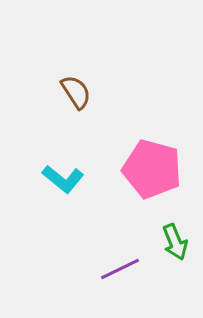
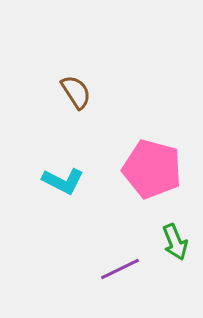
cyan L-shape: moved 2 px down; rotated 12 degrees counterclockwise
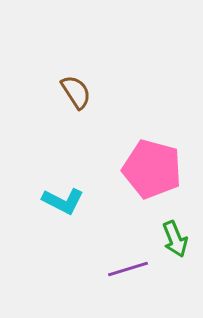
cyan L-shape: moved 20 px down
green arrow: moved 3 px up
purple line: moved 8 px right; rotated 9 degrees clockwise
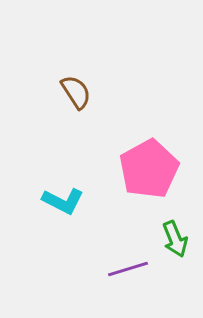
pink pentagon: moved 3 px left; rotated 28 degrees clockwise
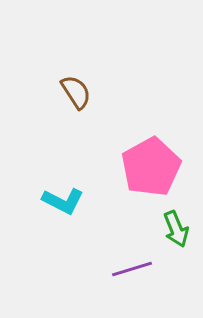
pink pentagon: moved 2 px right, 2 px up
green arrow: moved 1 px right, 10 px up
purple line: moved 4 px right
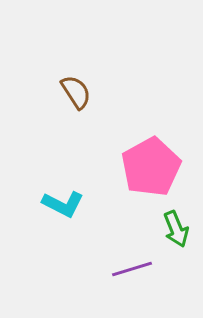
cyan L-shape: moved 3 px down
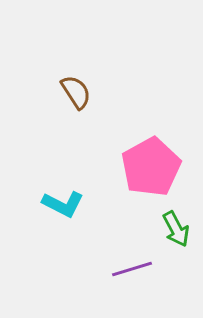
green arrow: rotated 6 degrees counterclockwise
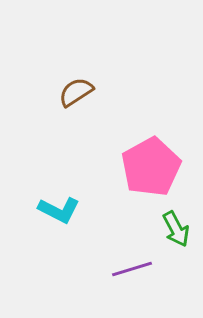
brown semicircle: rotated 90 degrees counterclockwise
cyan L-shape: moved 4 px left, 6 px down
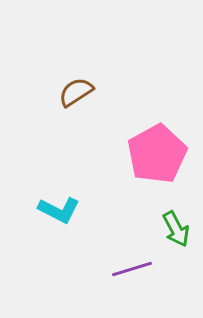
pink pentagon: moved 6 px right, 13 px up
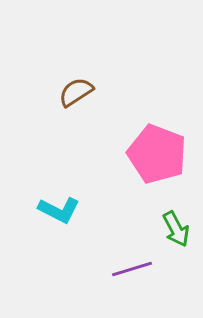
pink pentagon: rotated 22 degrees counterclockwise
